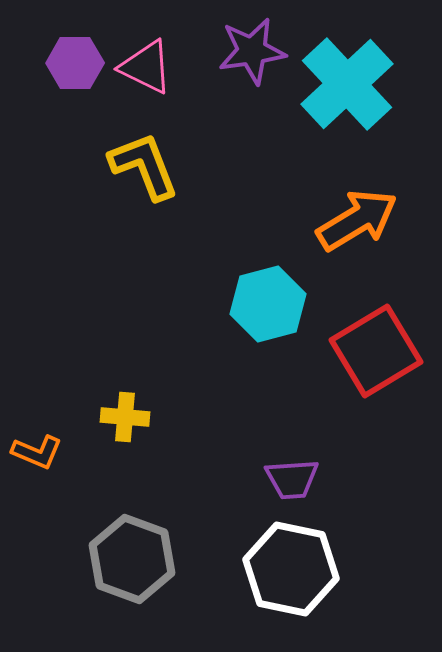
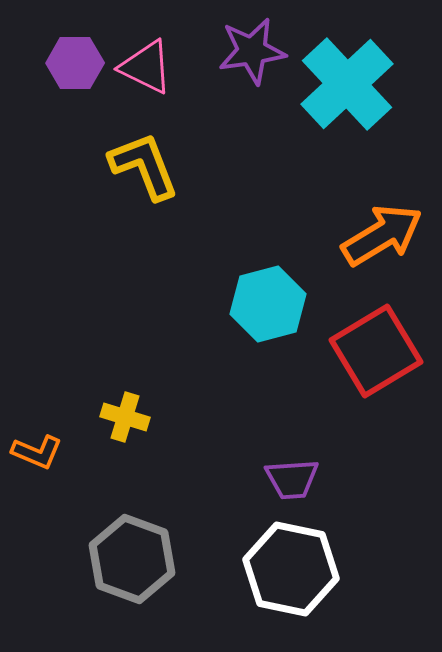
orange arrow: moved 25 px right, 15 px down
yellow cross: rotated 12 degrees clockwise
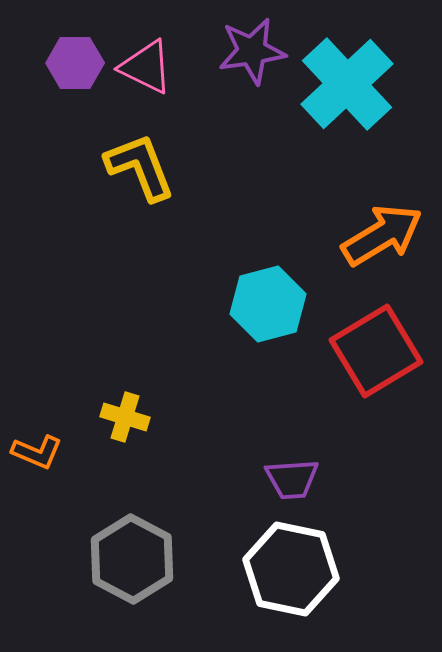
yellow L-shape: moved 4 px left, 1 px down
gray hexagon: rotated 8 degrees clockwise
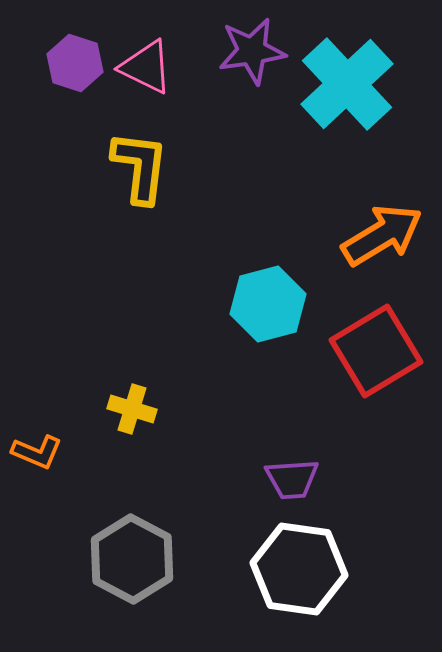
purple hexagon: rotated 18 degrees clockwise
yellow L-shape: rotated 28 degrees clockwise
yellow cross: moved 7 px right, 8 px up
white hexagon: moved 8 px right; rotated 4 degrees counterclockwise
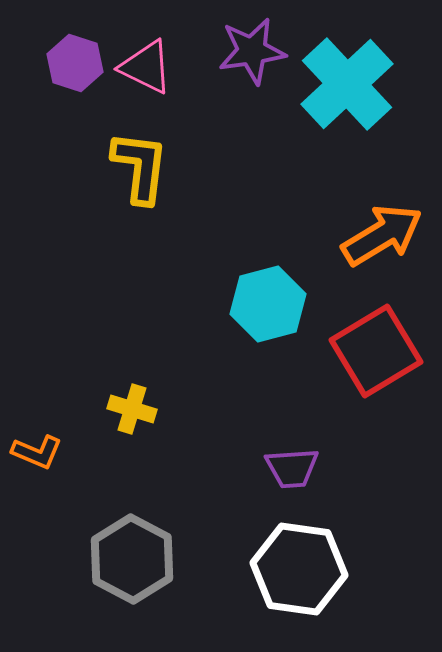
purple trapezoid: moved 11 px up
